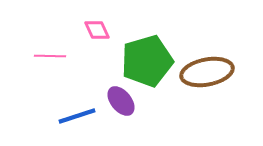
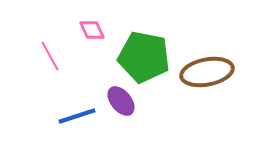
pink diamond: moved 5 px left
pink line: rotated 60 degrees clockwise
green pentagon: moved 3 px left, 4 px up; rotated 27 degrees clockwise
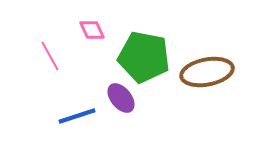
purple ellipse: moved 3 px up
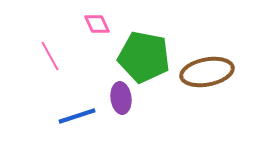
pink diamond: moved 5 px right, 6 px up
purple ellipse: rotated 32 degrees clockwise
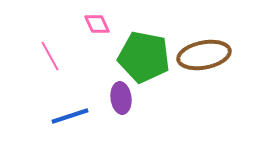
brown ellipse: moved 3 px left, 17 px up
blue line: moved 7 px left
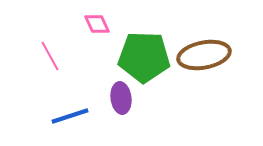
green pentagon: rotated 9 degrees counterclockwise
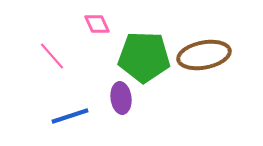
pink line: moved 2 px right; rotated 12 degrees counterclockwise
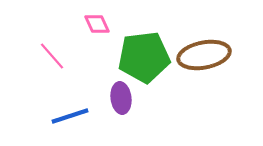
green pentagon: rotated 9 degrees counterclockwise
